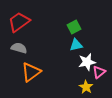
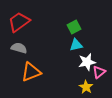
orange triangle: rotated 15 degrees clockwise
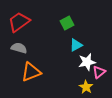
green square: moved 7 px left, 4 px up
cyan triangle: rotated 16 degrees counterclockwise
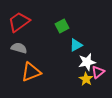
green square: moved 5 px left, 3 px down
pink triangle: moved 1 px left
yellow star: moved 8 px up
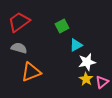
pink triangle: moved 4 px right, 10 px down
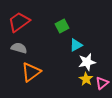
orange triangle: rotated 15 degrees counterclockwise
pink triangle: moved 1 px down
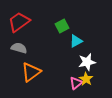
cyan triangle: moved 4 px up
pink triangle: moved 26 px left
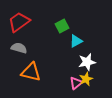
orange triangle: rotated 50 degrees clockwise
yellow star: rotated 16 degrees clockwise
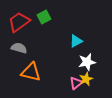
green square: moved 18 px left, 9 px up
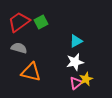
green square: moved 3 px left, 5 px down
white star: moved 12 px left
